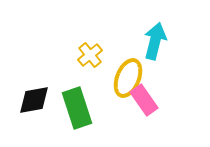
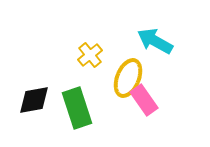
cyan arrow: rotated 75 degrees counterclockwise
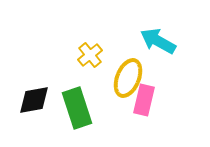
cyan arrow: moved 3 px right
pink rectangle: rotated 48 degrees clockwise
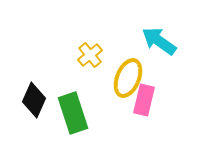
cyan arrow: moved 1 px right; rotated 6 degrees clockwise
black diamond: rotated 56 degrees counterclockwise
green rectangle: moved 4 px left, 5 px down
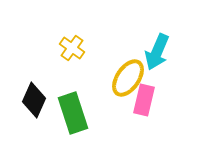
cyan arrow: moved 2 px left, 11 px down; rotated 102 degrees counterclockwise
yellow cross: moved 18 px left, 7 px up; rotated 15 degrees counterclockwise
yellow ellipse: rotated 12 degrees clockwise
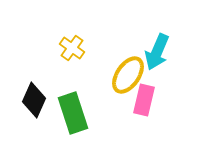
yellow ellipse: moved 3 px up
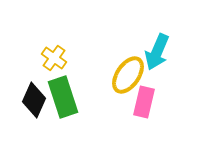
yellow cross: moved 18 px left, 10 px down
pink rectangle: moved 2 px down
green rectangle: moved 10 px left, 16 px up
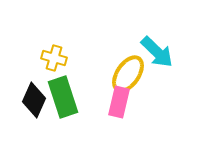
cyan arrow: rotated 69 degrees counterclockwise
yellow cross: rotated 20 degrees counterclockwise
yellow ellipse: moved 1 px up
pink rectangle: moved 25 px left
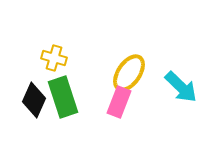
cyan arrow: moved 24 px right, 35 px down
yellow ellipse: moved 1 px right, 1 px up
pink rectangle: rotated 8 degrees clockwise
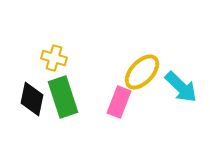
yellow ellipse: moved 13 px right, 1 px up; rotated 9 degrees clockwise
black diamond: moved 2 px left, 1 px up; rotated 12 degrees counterclockwise
